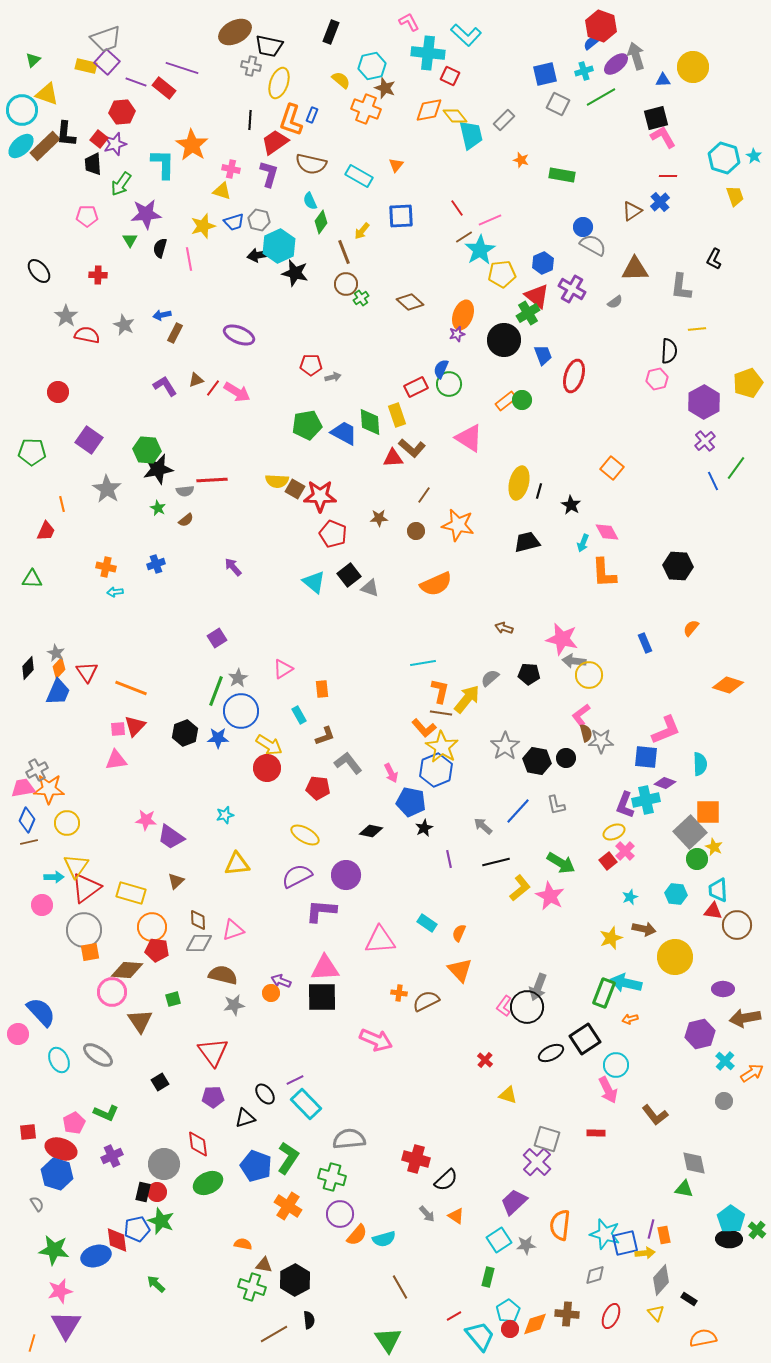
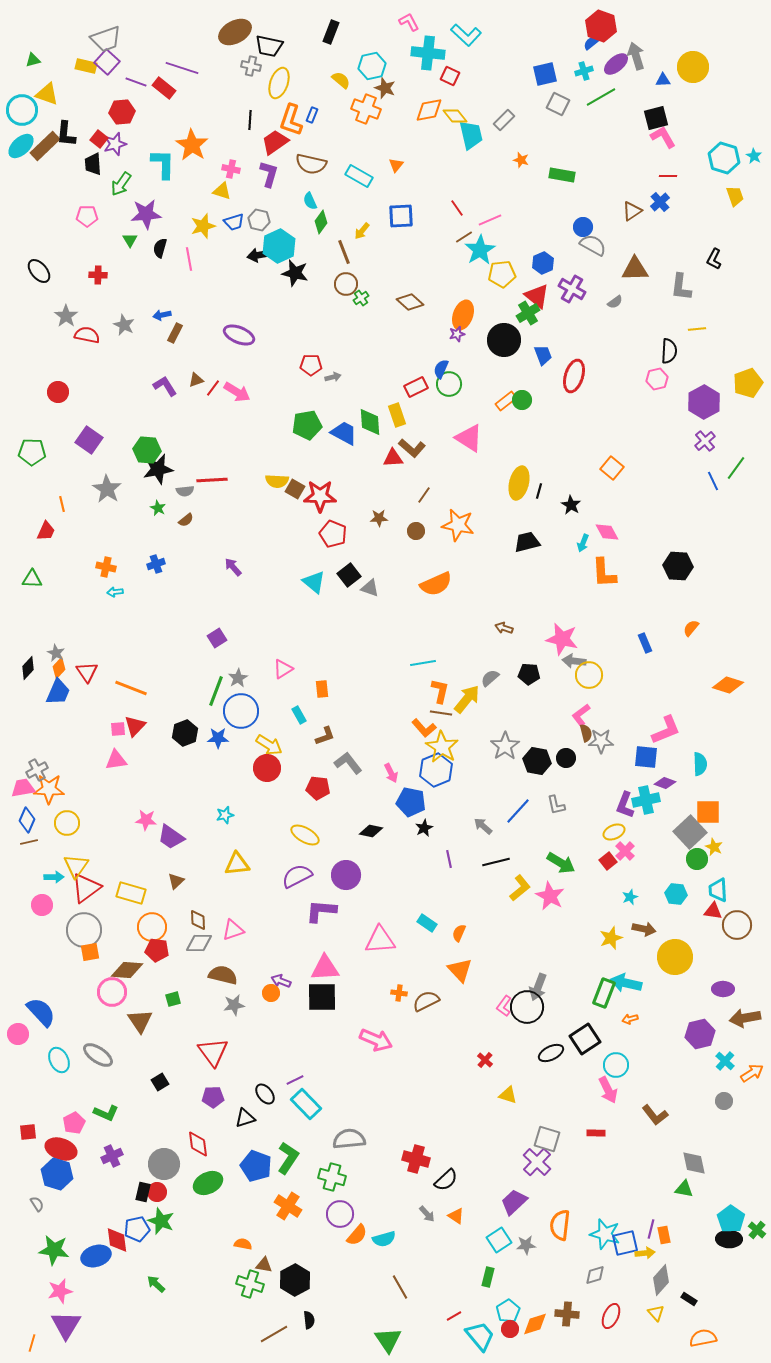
green triangle at (33, 60): rotated 28 degrees clockwise
green cross at (252, 1287): moved 2 px left, 3 px up
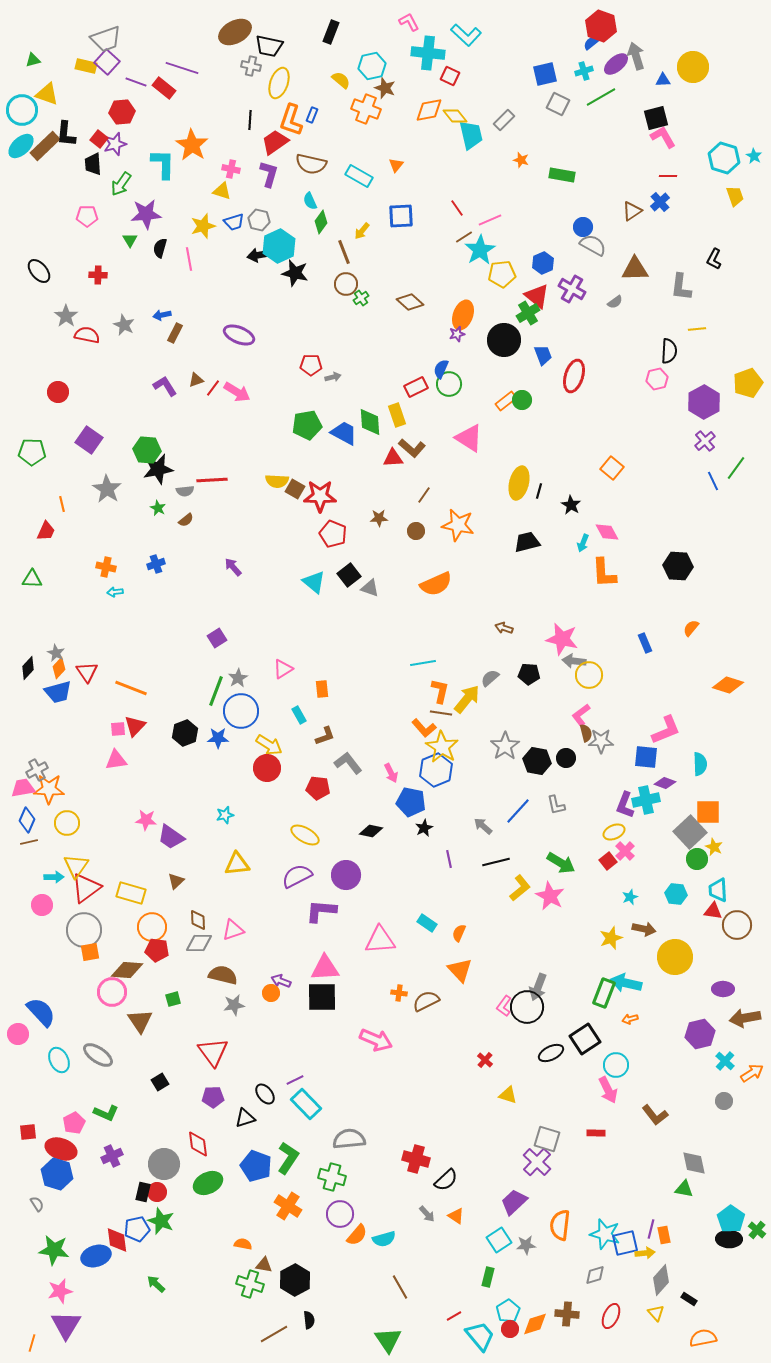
blue trapezoid at (58, 692): rotated 52 degrees clockwise
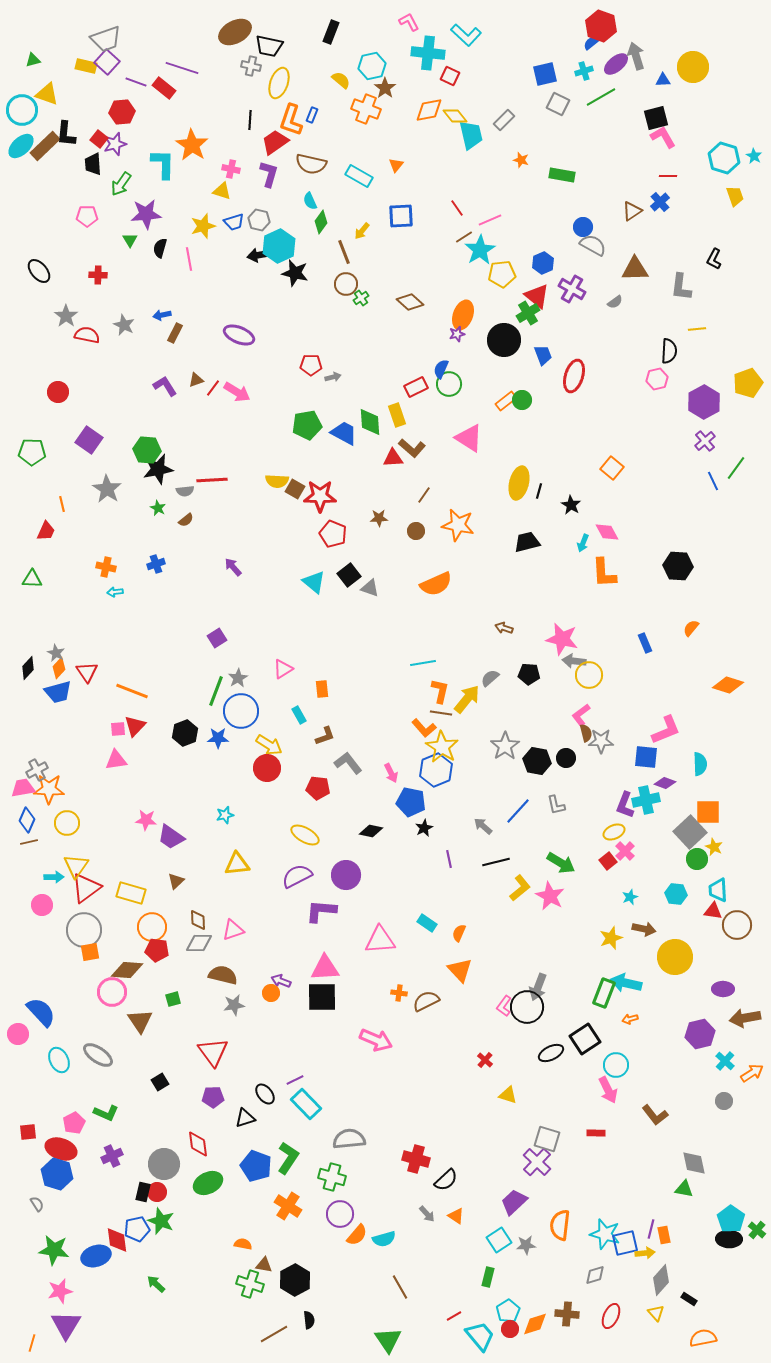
brown star at (385, 88): rotated 15 degrees clockwise
orange line at (131, 688): moved 1 px right, 3 px down
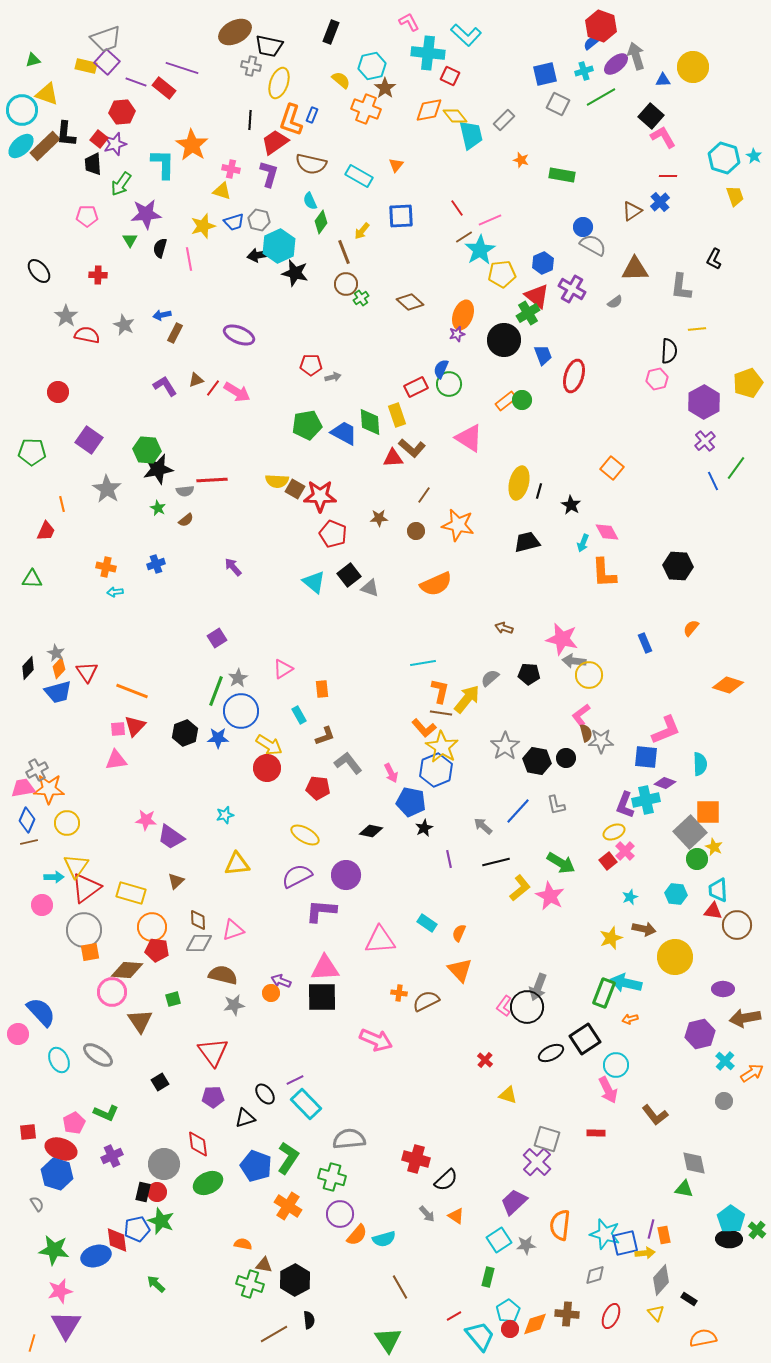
black square at (656, 118): moved 5 px left, 2 px up; rotated 35 degrees counterclockwise
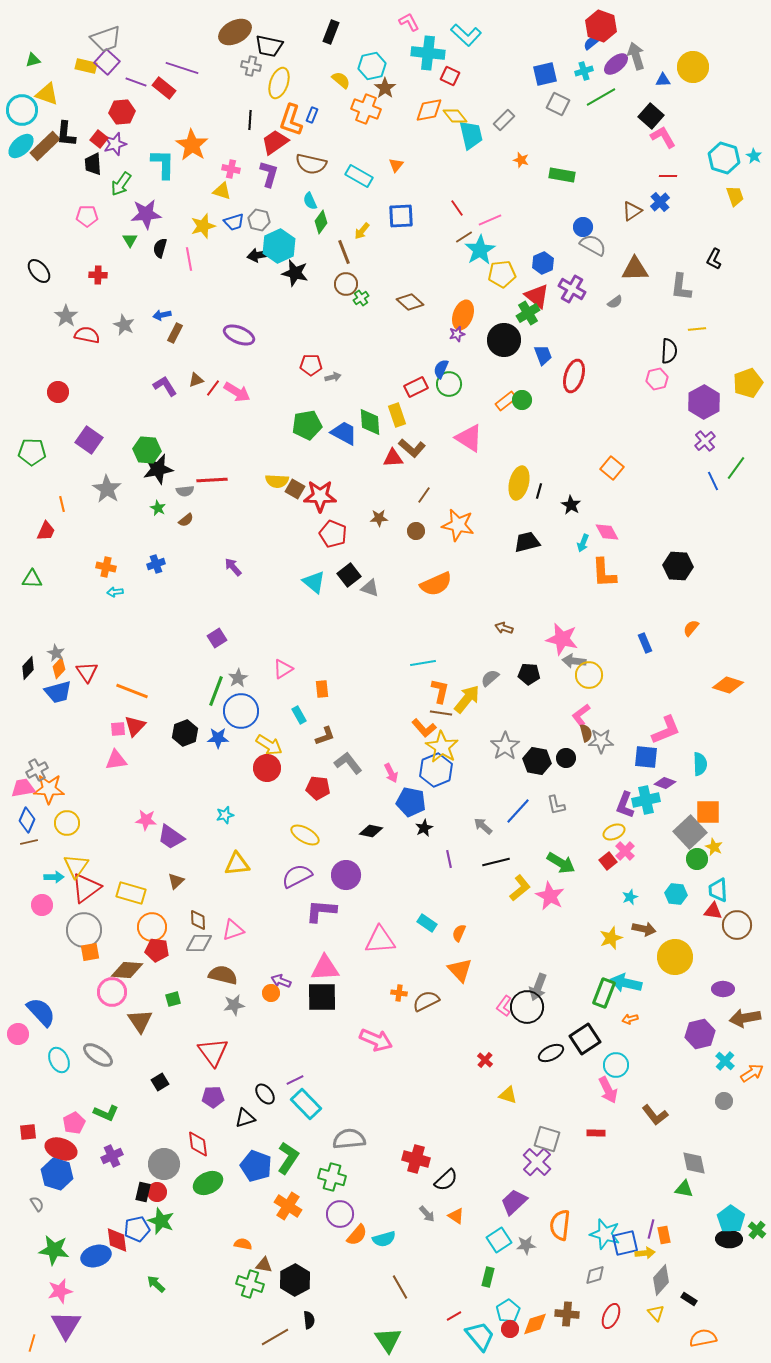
brown line at (274, 1334): moved 1 px right, 3 px down
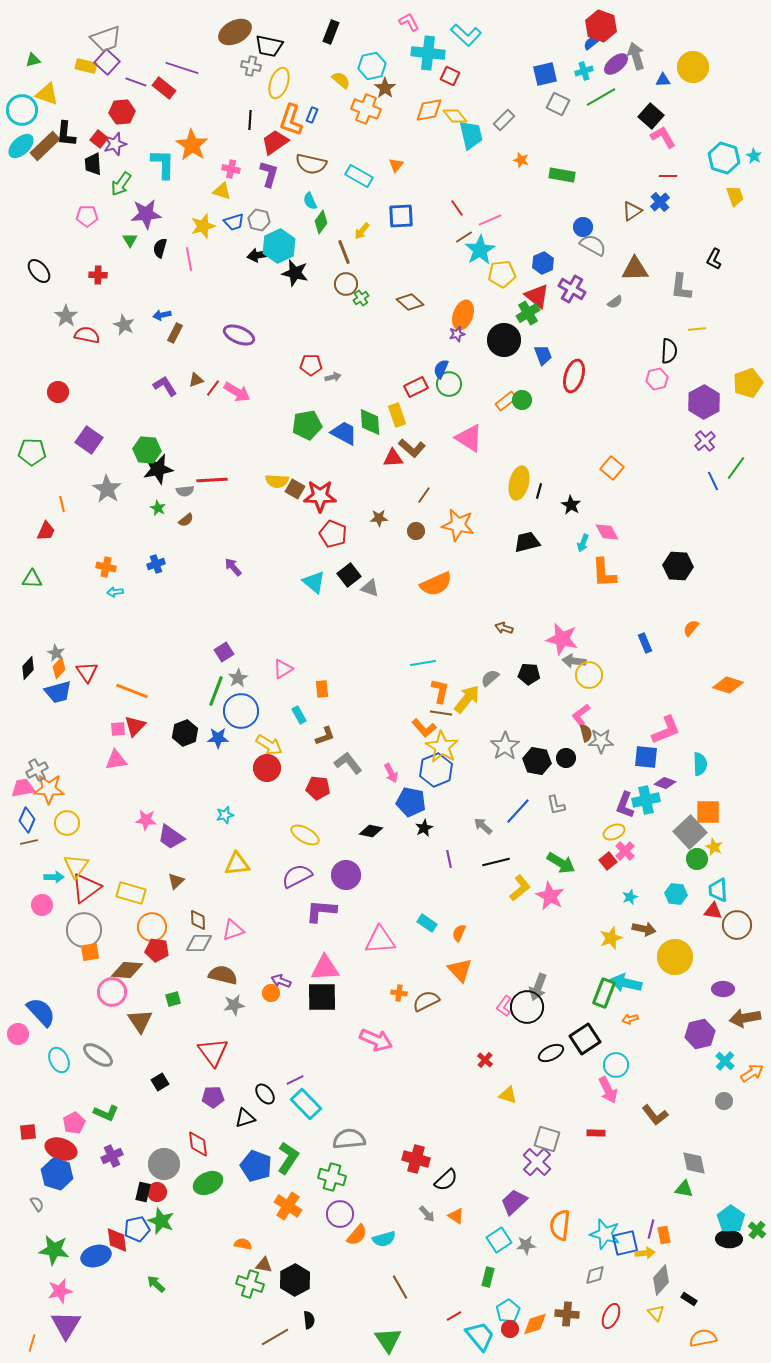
purple square at (217, 638): moved 7 px right, 14 px down
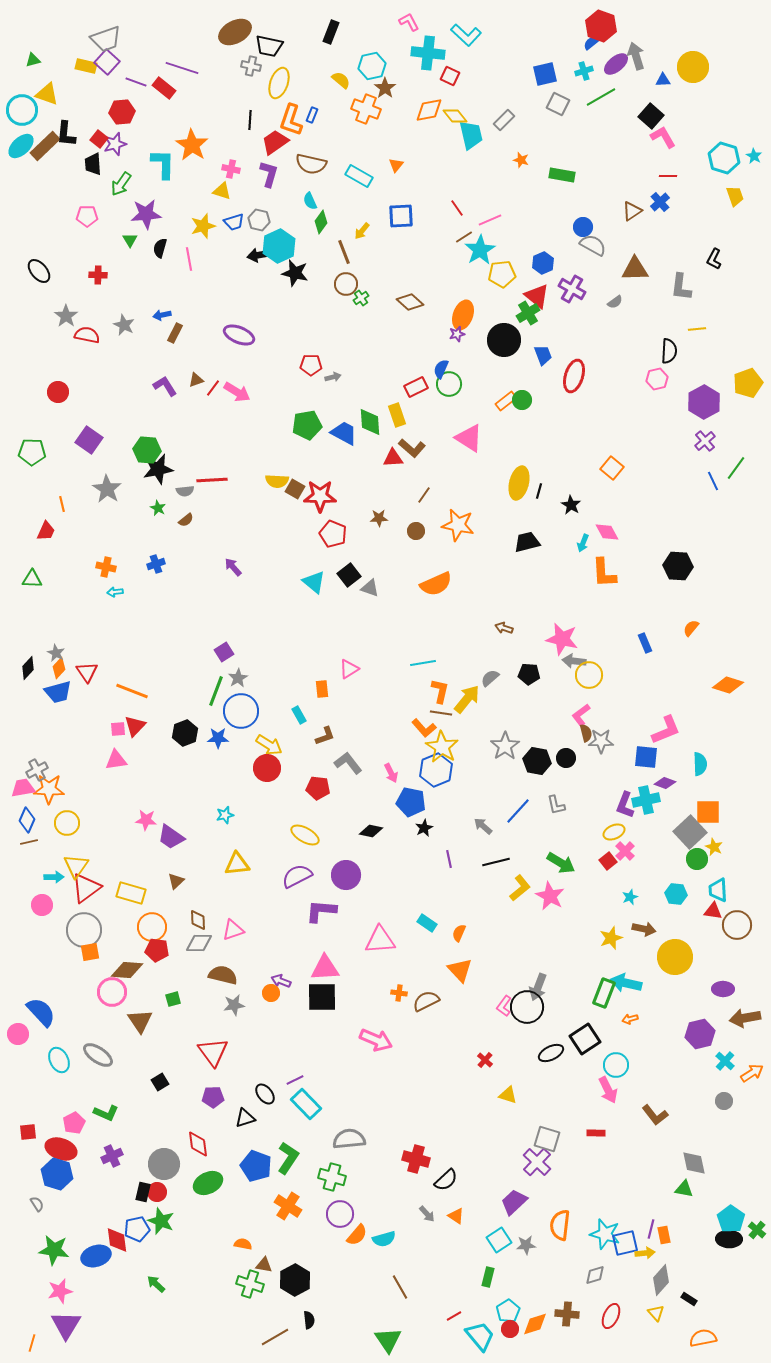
pink triangle at (283, 669): moved 66 px right
